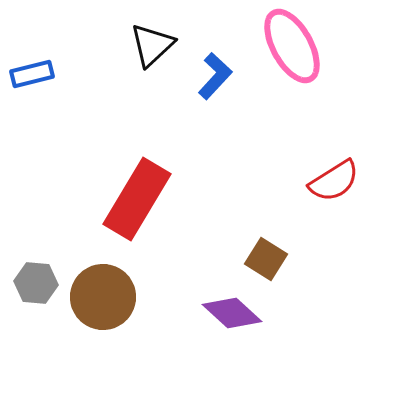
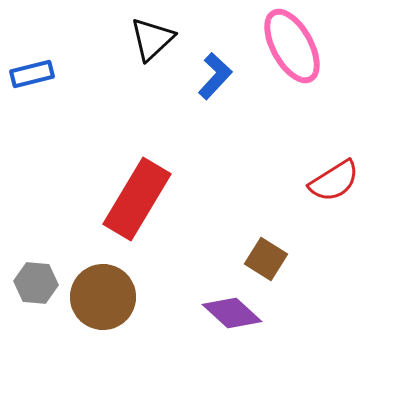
black triangle: moved 6 px up
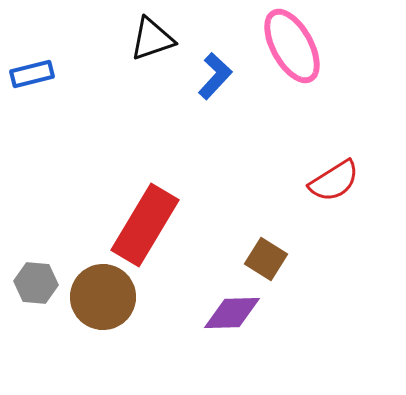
black triangle: rotated 24 degrees clockwise
red rectangle: moved 8 px right, 26 px down
purple diamond: rotated 44 degrees counterclockwise
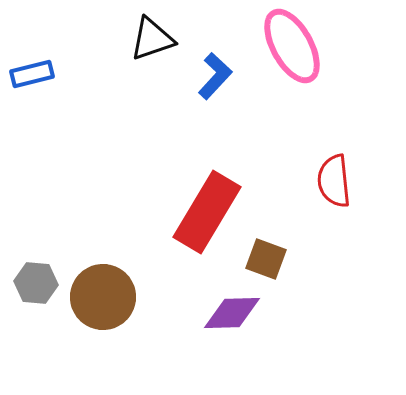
red semicircle: rotated 116 degrees clockwise
red rectangle: moved 62 px right, 13 px up
brown square: rotated 12 degrees counterclockwise
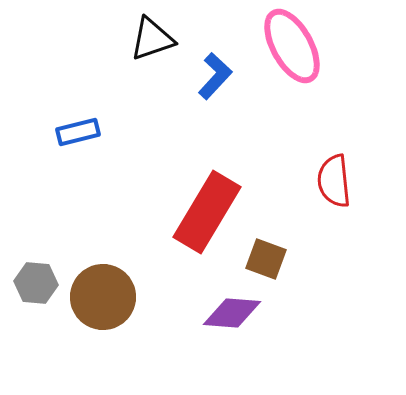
blue rectangle: moved 46 px right, 58 px down
purple diamond: rotated 6 degrees clockwise
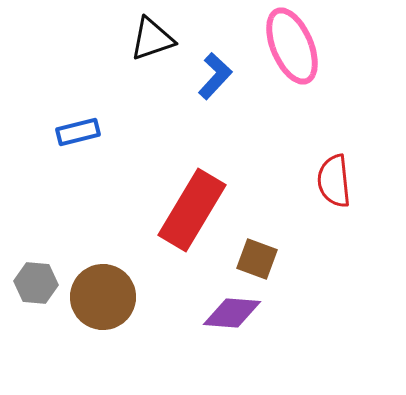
pink ellipse: rotated 6 degrees clockwise
red rectangle: moved 15 px left, 2 px up
brown square: moved 9 px left
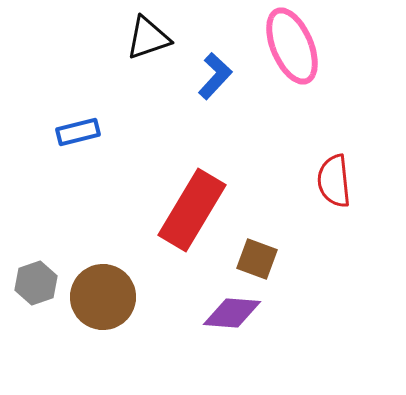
black triangle: moved 4 px left, 1 px up
gray hexagon: rotated 24 degrees counterclockwise
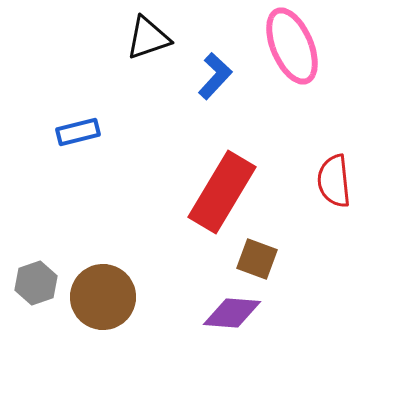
red rectangle: moved 30 px right, 18 px up
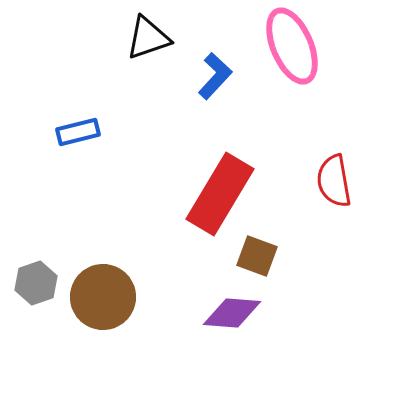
red semicircle: rotated 4 degrees counterclockwise
red rectangle: moved 2 px left, 2 px down
brown square: moved 3 px up
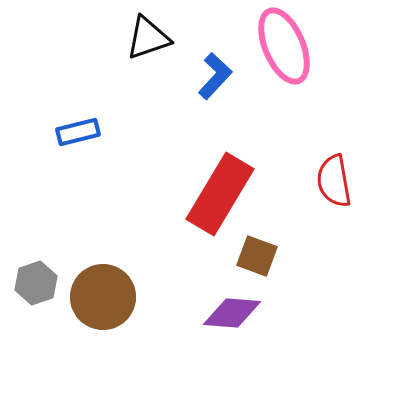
pink ellipse: moved 8 px left
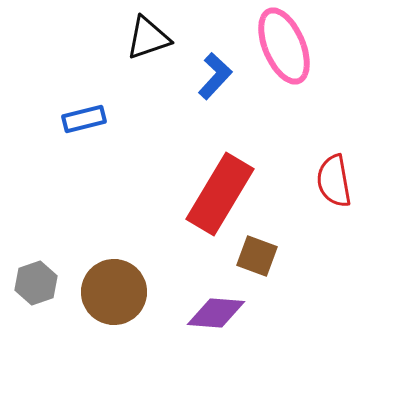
blue rectangle: moved 6 px right, 13 px up
brown circle: moved 11 px right, 5 px up
purple diamond: moved 16 px left
